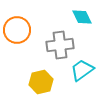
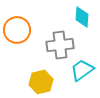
cyan diamond: rotated 30 degrees clockwise
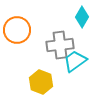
cyan diamond: rotated 25 degrees clockwise
cyan trapezoid: moved 7 px left, 9 px up
yellow hexagon: rotated 25 degrees counterclockwise
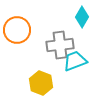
cyan trapezoid: rotated 15 degrees clockwise
yellow hexagon: moved 1 px down
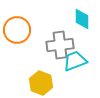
cyan diamond: moved 2 px down; rotated 30 degrees counterclockwise
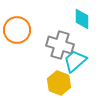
gray cross: rotated 24 degrees clockwise
cyan trapezoid: rotated 20 degrees counterclockwise
yellow hexagon: moved 18 px right
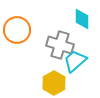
yellow hexagon: moved 5 px left; rotated 10 degrees clockwise
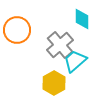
gray cross: rotated 32 degrees clockwise
